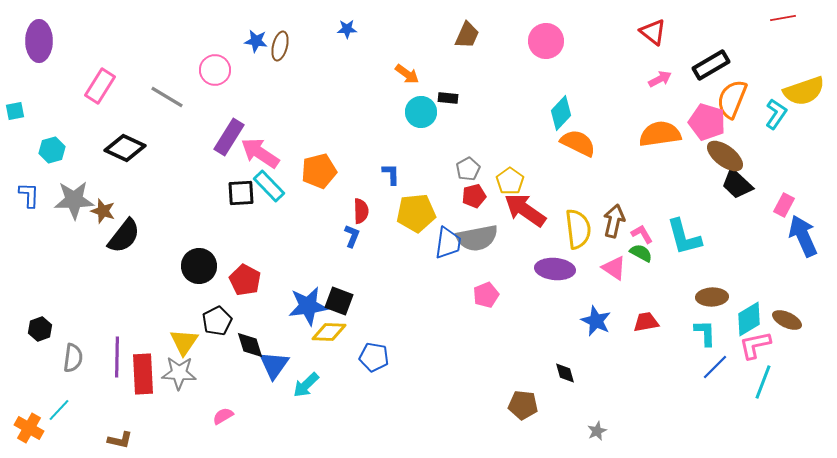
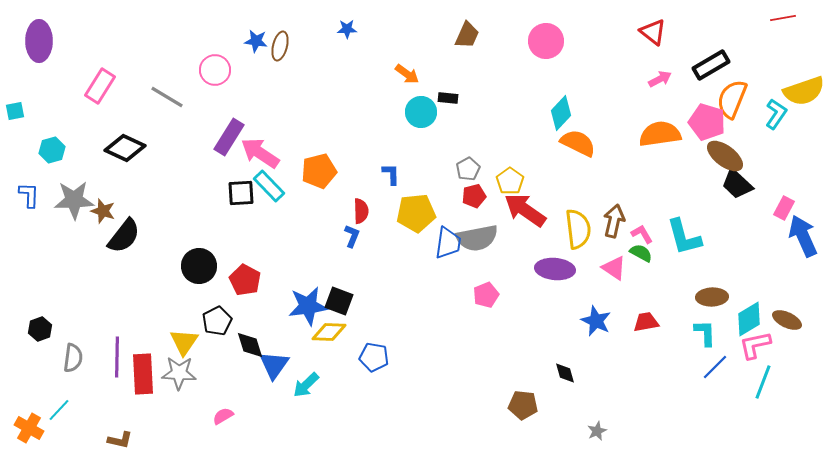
pink rectangle at (784, 205): moved 3 px down
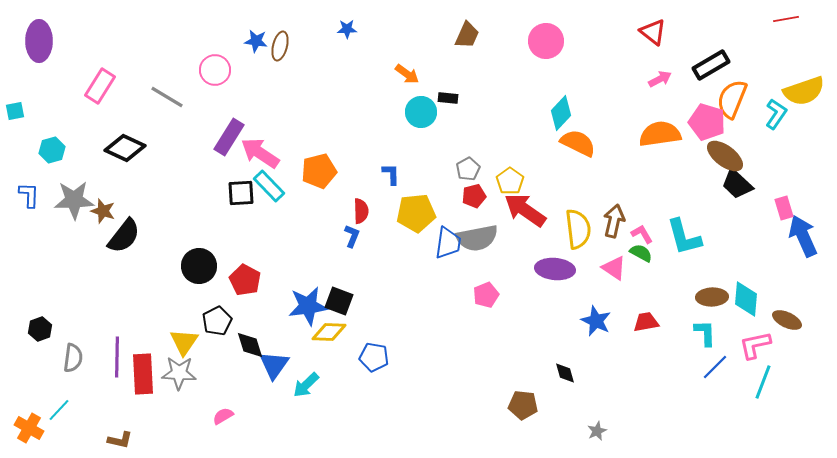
red line at (783, 18): moved 3 px right, 1 px down
pink rectangle at (784, 208): rotated 45 degrees counterclockwise
cyan diamond at (749, 319): moved 3 px left, 20 px up; rotated 54 degrees counterclockwise
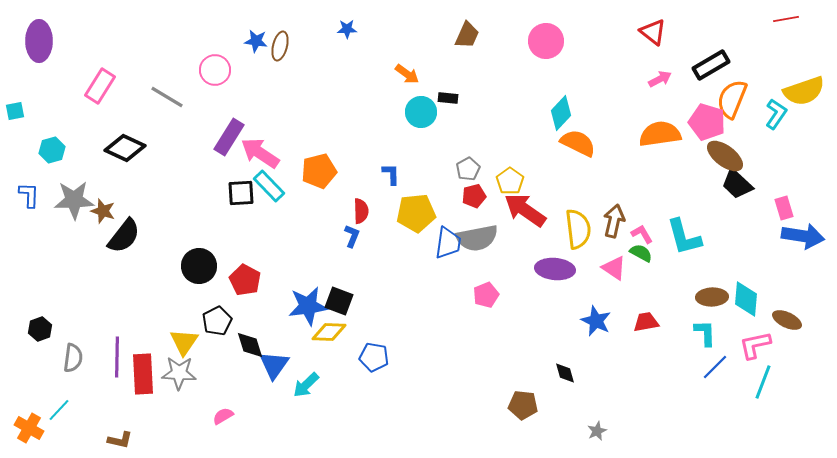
blue arrow at (803, 236): rotated 123 degrees clockwise
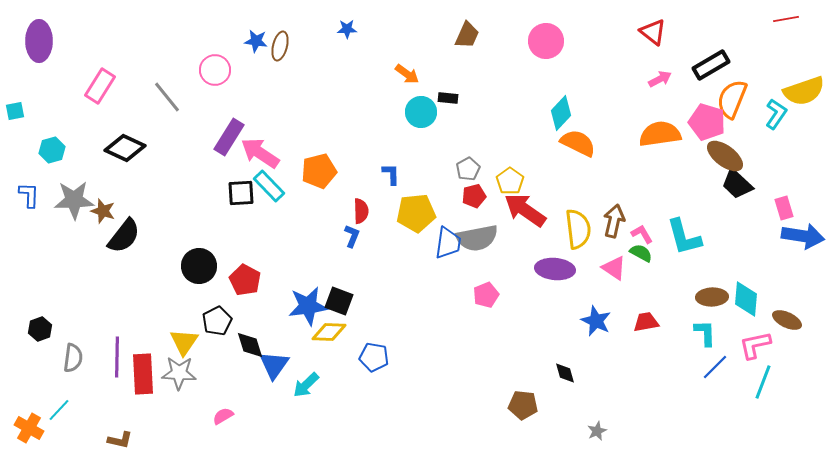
gray line at (167, 97): rotated 20 degrees clockwise
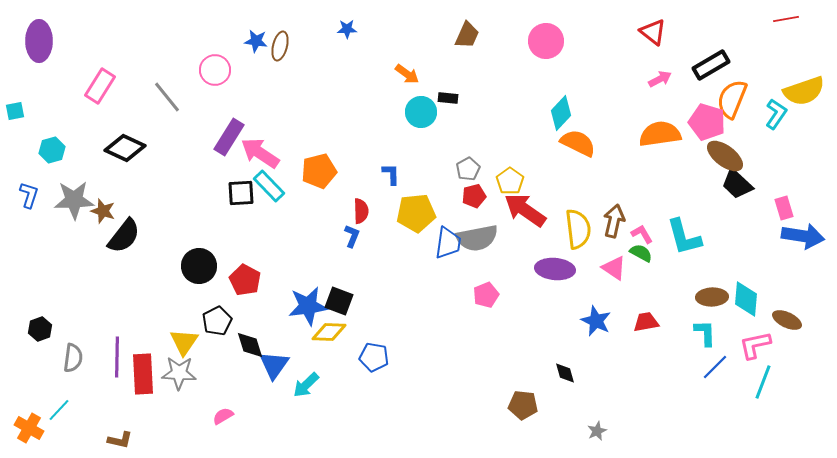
blue L-shape at (29, 195): rotated 16 degrees clockwise
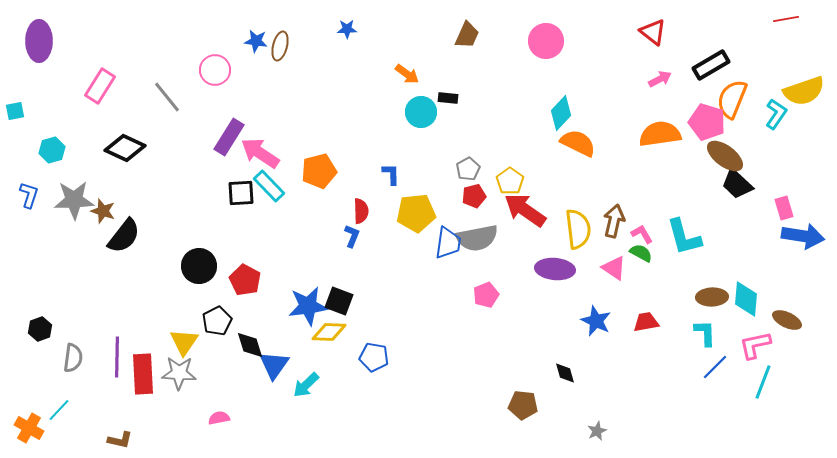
pink semicircle at (223, 416): moved 4 px left, 2 px down; rotated 20 degrees clockwise
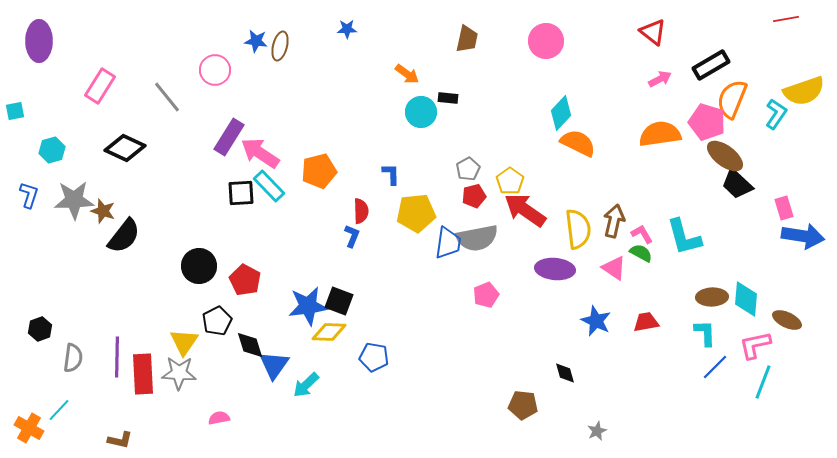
brown trapezoid at (467, 35): moved 4 px down; rotated 12 degrees counterclockwise
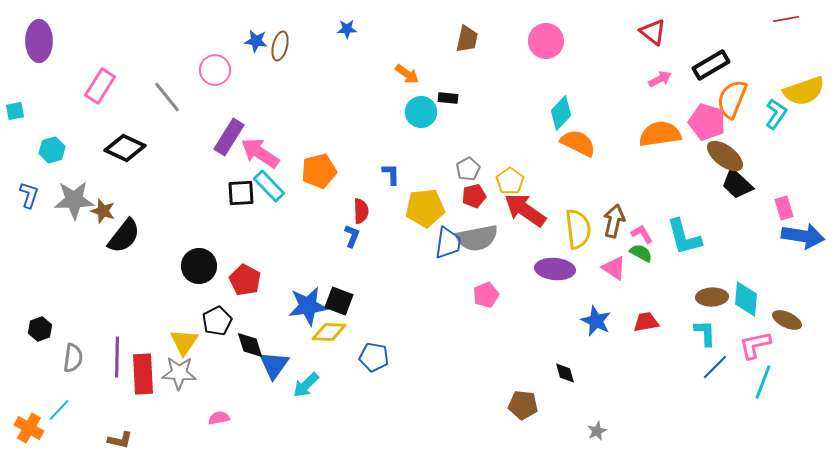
yellow pentagon at (416, 213): moved 9 px right, 5 px up
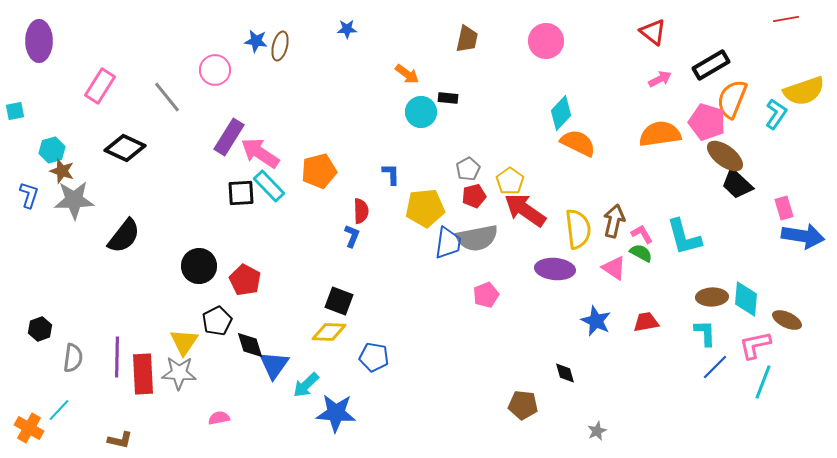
brown star at (103, 211): moved 41 px left, 40 px up
blue star at (308, 306): moved 28 px right, 107 px down; rotated 12 degrees clockwise
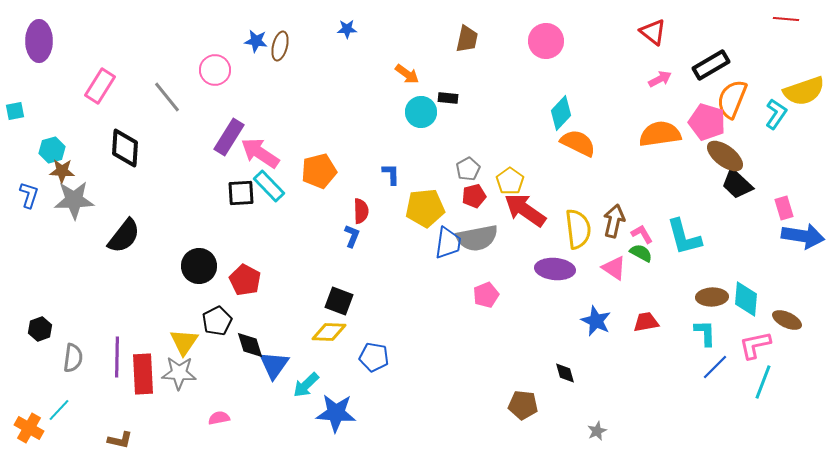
red line at (786, 19): rotated 15 degrees clockwise
black diamond at (125, 148): rotated 69 degrees clockwise
brown star at (62, 171): rotated 15 degrees counterclockwise
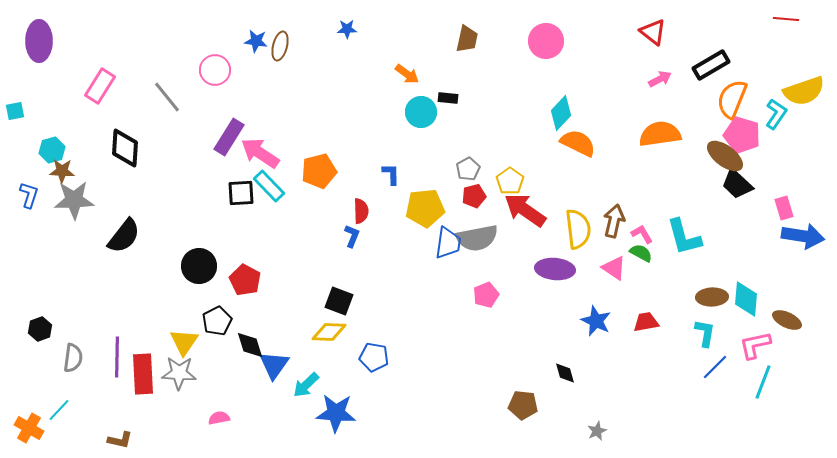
pink pentagon at (707, 122): moved 35 px right, 13 px down
cyan L-shape at (705, 333): rotated 12 degrees clockwise
